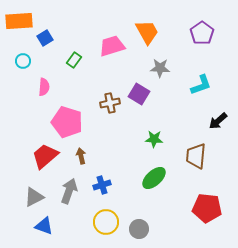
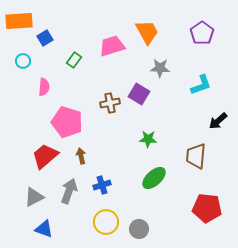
green star: moved 6 px left
blue triangle: moved 3 px down
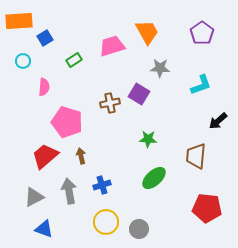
green rectangle: rotated 21 degrees clockwise
gray arrow: rotated 30 degrees counterclockwise
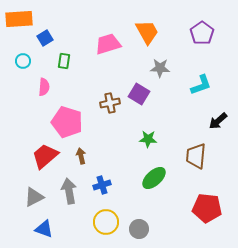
orange rectangle: moved 2 px up
pink trapezoid: moved 4 px left, 2 px up
green rectangle: moved 10 px left, 1 px down; rotated 49 degrees counterclockwise
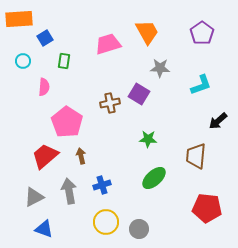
pink pentagon: rotated 16 degrees clockwise
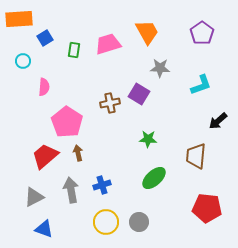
green rectangle: moved 10 px right, 11 px up
brown arrow: moved 3 px left, 3 px up
gray arrow: moved 2 px right, 1 px up
gray circle: moved 7 px up
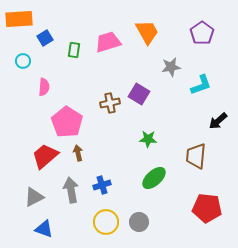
pink trapezoid: moved 2 px up
gray star: moved 11 px right, 1 px up; rotated 12 degrees counterclockwise
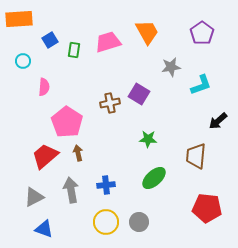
blue square: moved 5 px right, 2 px down
blue cross: moved 4 px right; rotated 12 degrees clockwise
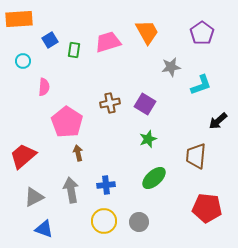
purple square: moved 6 px right, 10 px down
green star: rotated 24 degrees counterclockwise
red trapezoid: moved 22 px left
yellow circle: moved 2 px left, 1 px up
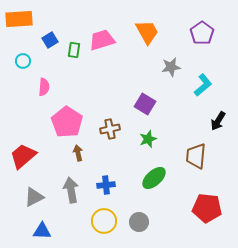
pink trapezoid: moved 6 px left, 2 px up
cyan L-shape: moved 2 px right; rotated 20 degrees counterclockwise
brown cross: moved 26 px down
black arrow: rotated 18 degrees counterclockwise
blue triangle: moved 2 px left, 2 px down; rotated 18 degrees counterclockwise
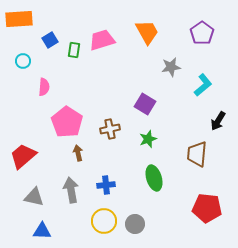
brown trapezoid: moved 1 px right, 2 px up
green ellipse: rotated 65 degrees counterclockwise
gray triangle: rotated 40 degrees clockwise
gray circle: moved 4 px left, 2 px down
